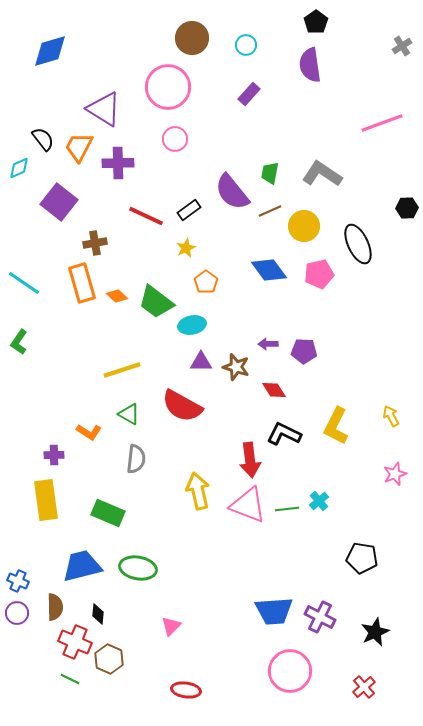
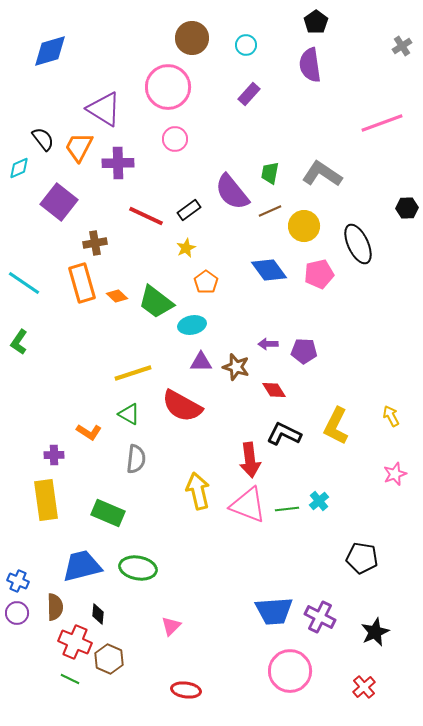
yellow line at (122, 370): moved 11 px right, 3 px down
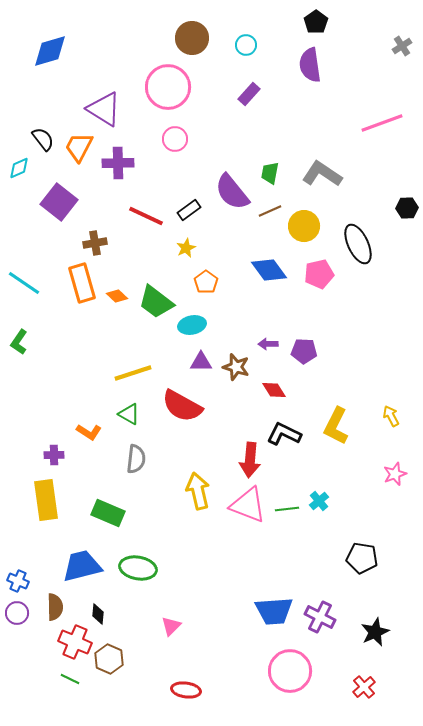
red arrow at (250, 460): rotated 12 degrees clockwise
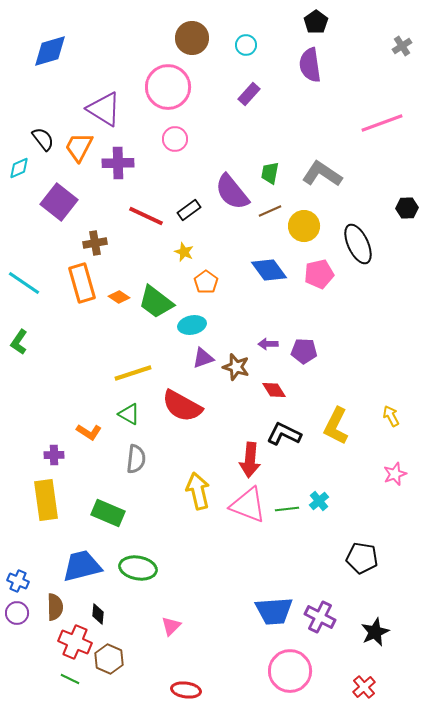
yellow star at (186, 248): moved 2 px left, 4 px down; rotated 24 degrees counterclockwise
orange diamond at (117, 296): moved 2 px right, 1 px down; rotated 10 degrees counterclockwise
purple triangle at (201, 362): moved 2 px right, 4 px up; rotated 20 degrees counterclockwise
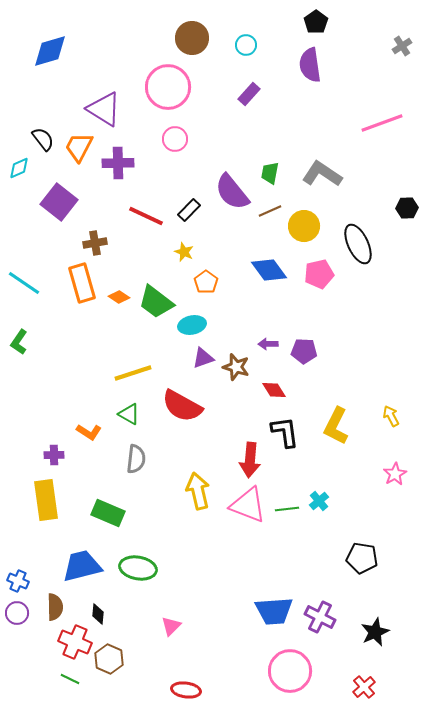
black rectangle at (189, 210): rotated 10 degrees counterclockwise
black L-shape at (284, 434): moved 1 px right, 2 px up; rotated 56 degrees clockwise
pink star at (395, 474): rotated 10 degrees counterclockwise
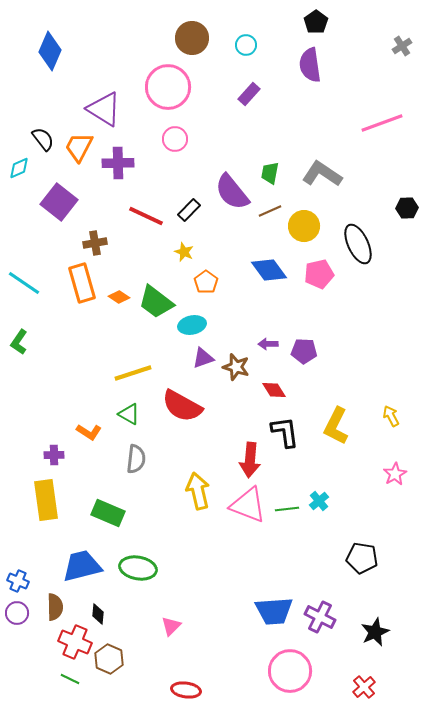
blue diamond at (50, 51): rotated 51 degrees counterclockwise
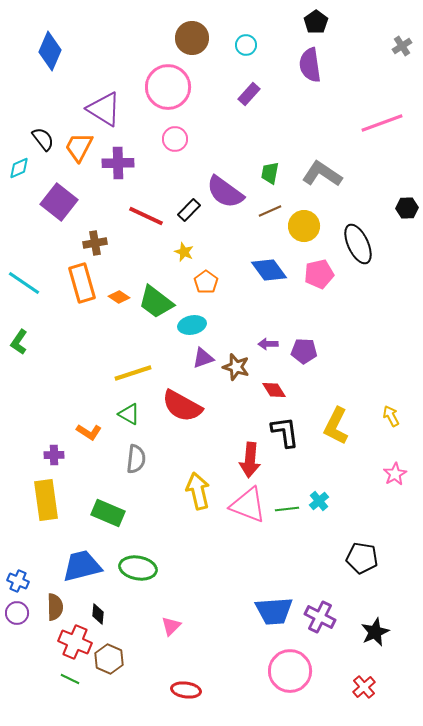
purple semicircle at (232, 192): moved 7 px left; rotated 15 degrees counterclockwise
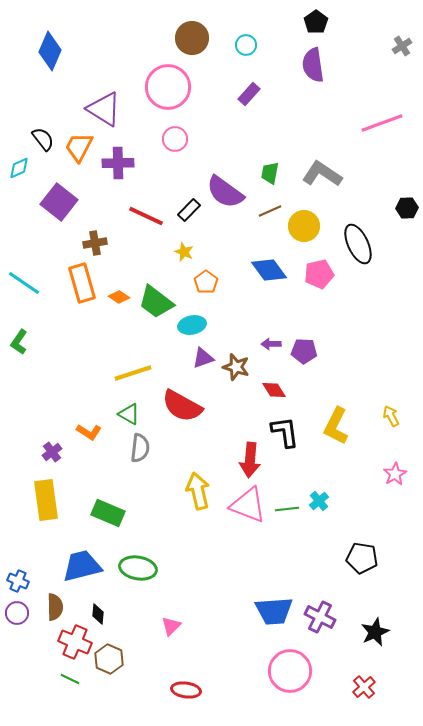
purple semicircle at (310, 65): moved 3 px right
purple arrow at (268, 344): moved 3 px right
purple cross at (54, 455): moved 2 px left, 3 px up; rotated 36 degrees counterclockwise
gray semicircle at (136, 459): moved 4 px right, 11 px up
